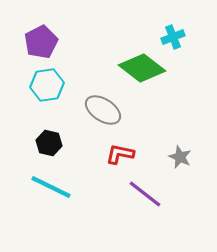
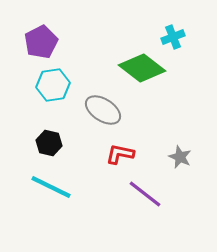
cyan hexagon: moved 6 px right
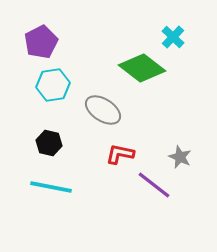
cyan cross: rotated 25 degrees counterclockwise
cyan line: rotated 15 degrees counterclockwise
purple line: moved 9 px right, 9 px up
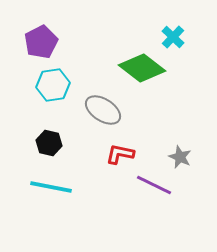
purple line: rotated 12 degrees counterclockwise
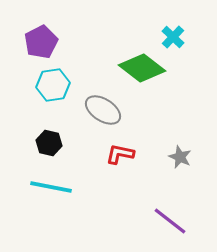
purple line: moved 16 px right, 36 px down; rotated 12 degrees clockwise
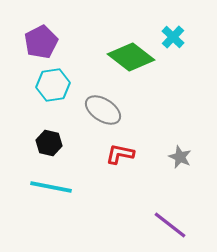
green diamond: moved 11 px left, 11 px up
purple line: moved 4 px down
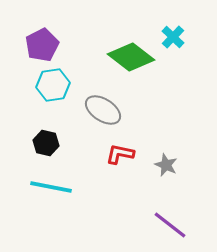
purple pentagon: moved 1 px right, 3 px down
black hexagon: moved 3 px left
gray star: moved 14 px left, 8 px down
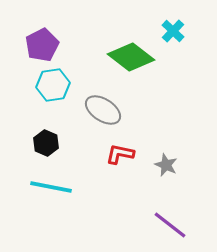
cyan cross: moved 6 px up
black hexagon: rotated 10 degrees clockwise
